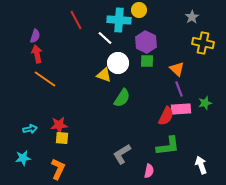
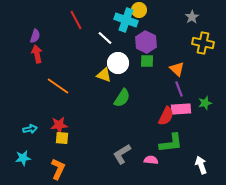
cyan cross: moved 7 px right; rotated 15 degrees clockwise
orange line: moved 13 px right, 7 px down
green L-shape: moved 3 px right, 3 px up
pink semicircle: moved 2 px right, 11 px up; rotated 96 degrees counterclockwise
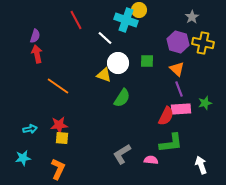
purple hexagon: moved 32 px right; rotated 10 degrees counterclockwise
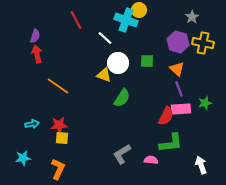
cyan arrow: moved 2 px right, 5 px up
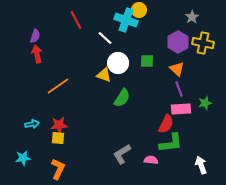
purple hexagon: rotated 15 degrees clockwise
orange line: rotated 70 degrees counterclockwise
red semicircle: moved 8 px down
yellow square: moved 4 px left
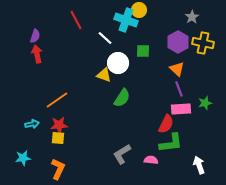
green square: moved 4 px left, 10 px up
orange line: moved 1 px left, 14 px down
white arrow: moved 2 px left
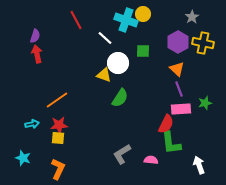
yellow circle: moved 4 px right, 4 px down
green semicircle: moved 2 px left
green L-shape: rotated 90 degrees clockwise
cyan star: rotated 28 degrees clockwise
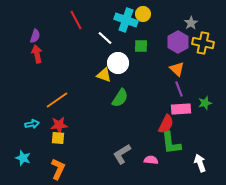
gray star: moved 1 px left, 6 px down
green square: moved 2 px left, 5 px up
white arrow: moved 1 px right, 2 px up
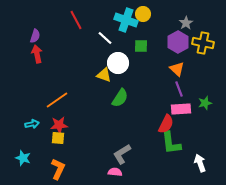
gray star: moved 5 px left
pink semicircle: moved 36 px left, 12 px down
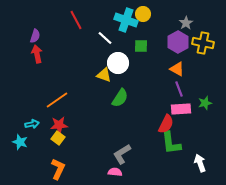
orange triangle: rotated 14 degrees counterclockwise
yellow square: rotated 32 degrees clockwise
cyan star: moved 3 px left, 16 px up
